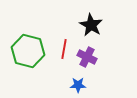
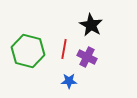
blue star: moved 9 px left, 4 px up
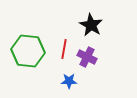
green hexagon: rotated 8 degrees counterclockwise
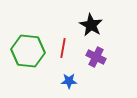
red line: moved 1 px left, 1 px up
purple cross: moved 9 px right
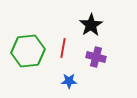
black star: rotated 10 degrees clockwise
green hexagon: rotated 12 degrees counterclockwise
purple cross: rotated 12 degrees counterclockwise
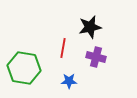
black star: moved 1 px left, 2 px down; rotated 20 degrees clockwise
green hexagon: moved 4 px left, 17 px down; rotated 16 degrees clockwise
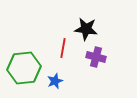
black star: moved 4 px left, 2 px down; rotated 20 degrees clockwise
green hexagon: rotated 16 degrees counterclockwise
blue star: moved 14 px left; rotated 21 degrees counterclockwise
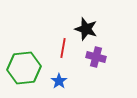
black star: rotated 10 degrees clockwise
blue star: moved 4 px right; rotated 14 degrees counterclockwise
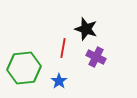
purple cross: rotated 12 degrees clockwise
